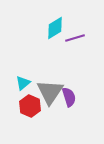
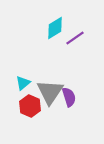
purple line: rotated 18 degrees counterclockwise
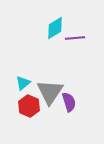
purple line: rotated 30 degrees clockwise
purple semicircle: moved 5 px down
red hexagon: moved 1 px left
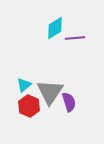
cyan triangle: moved 1 px right, 2 px down
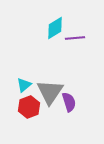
red hexagon: moved 1 px down; rotated 15 degrees clockwise
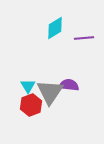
purple line: moved 9 px right
cyan triangle: moved 4 px right, 1 px down; rotated 21 degrees counterclockwise
purple semicircle: moved 17 px up; rotated 66 degrees counterclockwise
red hexagon: moved 2 px right, 2 px up
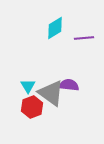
gray triangle: moved 1 px right, 1 px down; rotated 28 degrees counterclockwise
red hexagon: moved 1 px right, 2 px down
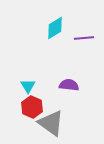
gray triangle: moved 30 px down
red hexagon: rotated 15 degrees counterclockwise
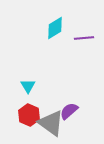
purple semicircle: moved 26 px down; rotated 48 degrees counterclockwise
red hexagon: moved 3 px left, 8 px down
